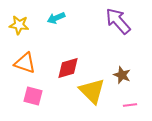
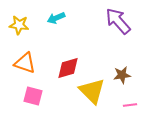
brown star: rotated 30 degrees counterclockwise
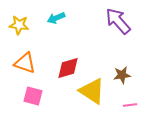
yellow triangle: rotated 12 degrees counterclockwise
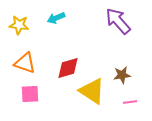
pink square: moved 3 px left, 2 px up; rotated 18 degrees counterclockwise
pink line: moved 3 px up
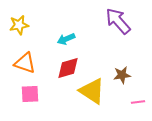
cyan arrow: moved 10 px right, 21 px down
yellow star: rotated 18 degrees counterclockwise
pink line: moved 8 px right
